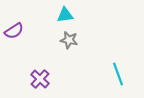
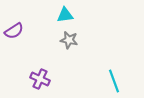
cyan line: moved 4 px left, 7 px down
purple cross: rotated 18 degrees counterclockwise
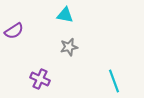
cyan triangle: rotated 18 degrees clockwise
gray star: moved 7 px down; rotated 24 degrees counterclockwise
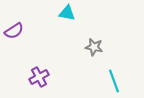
cyan triangle: moved 2 px right, 2 px up
gray star: moved 25 px right; rotated 24 degrees clockwise
purple cross: moved 1 px left, 2 px up; rotated 36 degrees clockwise
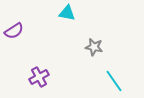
cyan line: rotated 15 degrees counterclockwise
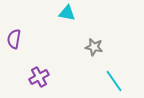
purple semicircle: moved 8 px down; rotated 132 degrees clockwise
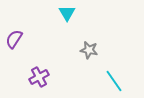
cyan triangle: rotated 48 degrees clockwise
purple semicircle: rotated 24 degrees clockwise
gray star: moved 5 px left, 3 px down
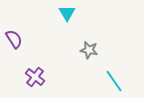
purple semicircle: rotated 114 degrees clockwise
purple cross: moved 4 px left; rotated 24 degrees counterclockwise
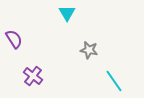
purple cross: moved 2 px left, 1 px up
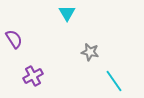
gray star: moved 1 px right, 2 px down
purple cross: rotated 24 degrees clockwise
